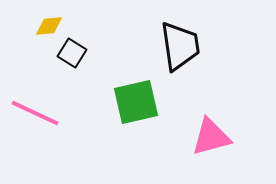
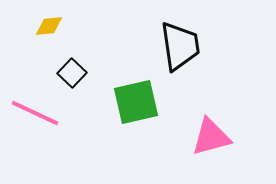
black square: moved 20 px down; rotated 12 degrees clockwise
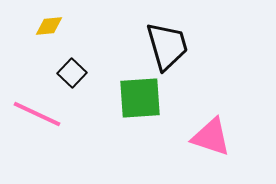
black trapezoid: moved 13 px left; rotated 8 degrees counterclockwise
green square: moved 4 px right, 4 px up; rotated 9 degrees clockwise
pink line: moved 2 px right, 1 px down
pink triangle: rotated 33 degrees clockwise
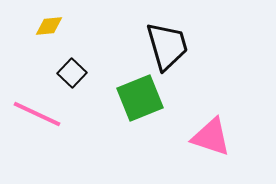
green square: rotated 18 degrees counterclockwise
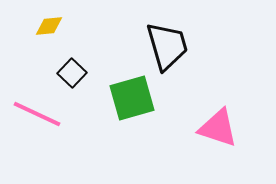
green square: moved 8 px left; rotated 6 degrees clockwise
pink triangle: moved 7 px right, 9 px up
